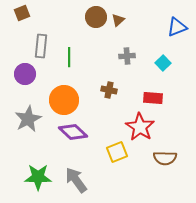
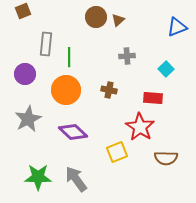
brown square: moved 1 px right, 2 px up
gray rectangle: moved 5 px right, 2 px up
cyan square: moved 3 px right, 6 px down
orange circle: moved 2 px right, 10 px up
brown semicircle: moved 1 px right
gray arrow: moved 1 px up
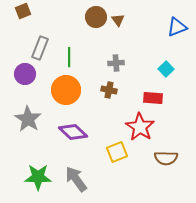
brown triangle: rotated 24 degrees counterclockwise
gray rectangle: moved 6 px left, 4 px down; rotated 15 degrees clockwise
gray cross: moved 11 px left, 7 px down
gray star: rotated 12 degrees counterclockwise
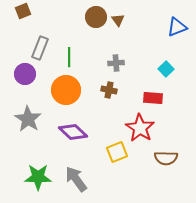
red star: moved 1 px down
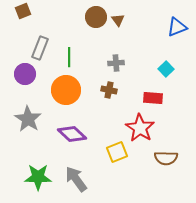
purple diamond: moved 1 px left, 2 px down
